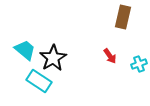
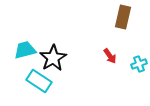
cyan trapezoid: rotated 55 degrees counterclockwise
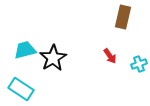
cyan rectangle: moved 18 px left, 8 px down
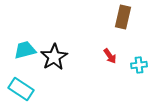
black star: moved 1 px right, 1 px up
cyan cross: moved 1 px down; rotated 14 degrees clockwise
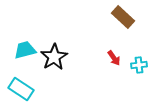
brown rectangle: rotated 60 degrees counterclockwise
red arrow: moved 4 px right, 2 px down
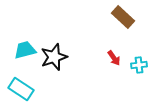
black star: rotated 12 degrees clockwise
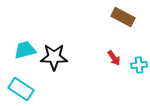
brown rectangle: rotated 15 degrees counterclockwise
black star: rotated 20 degrees clockwise
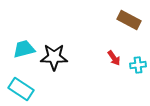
brown rectangle: moved 6 px right, 3 px down
cyan trapezoid: moved 1 px left, 1 px up
cyan cross: moved 1 px left
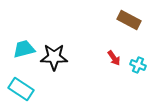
cyan cross: rotated 28 degrees clockwise
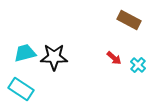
cyan trapezoid: moved 1 px right, 4 px down
red arrow: rotated 14 degrees counterclockwise
cyan cross: rotated 21 degrees clockwise
